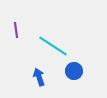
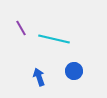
purple line: moved 5 px right, 2 px up; rotated 21 degrees counterclockwise
cyan line: moved 1 px right, 7 px up; rotated 20 degrees counterclockwise
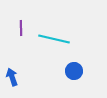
purple line: rotated 28 degrees clockwise
blue arrow: moved 27 px left
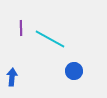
cyan line: moved 4 px left; rotated 16 degrees clockwise
blue arrow: rotated 24 degrees clockwise
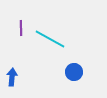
blue circle: moved 1 px down
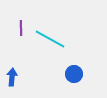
blue circle: moved 2 px down
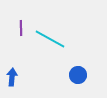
blue circle: moved 4 px right, 1 px down
